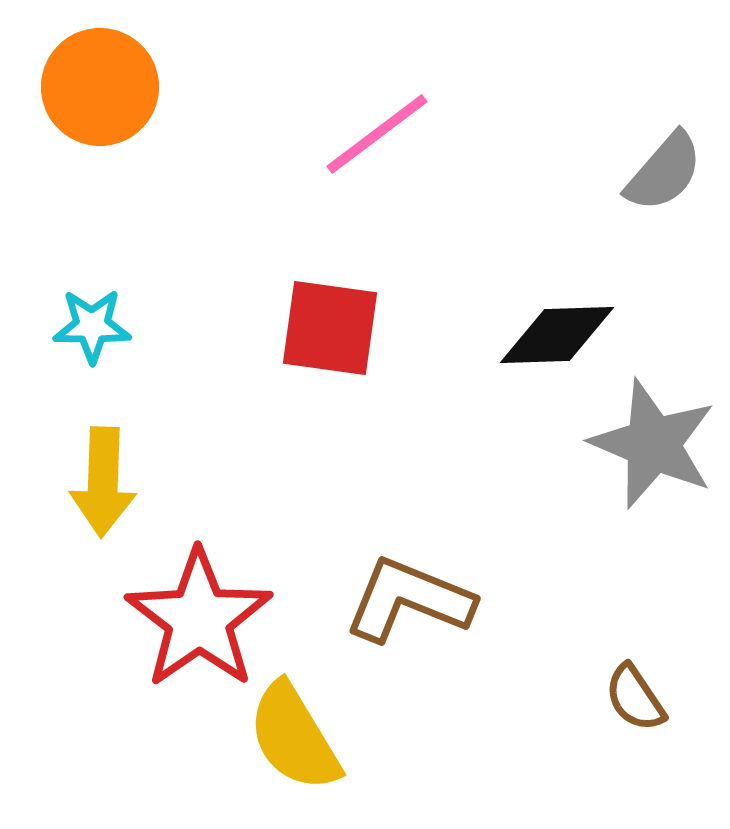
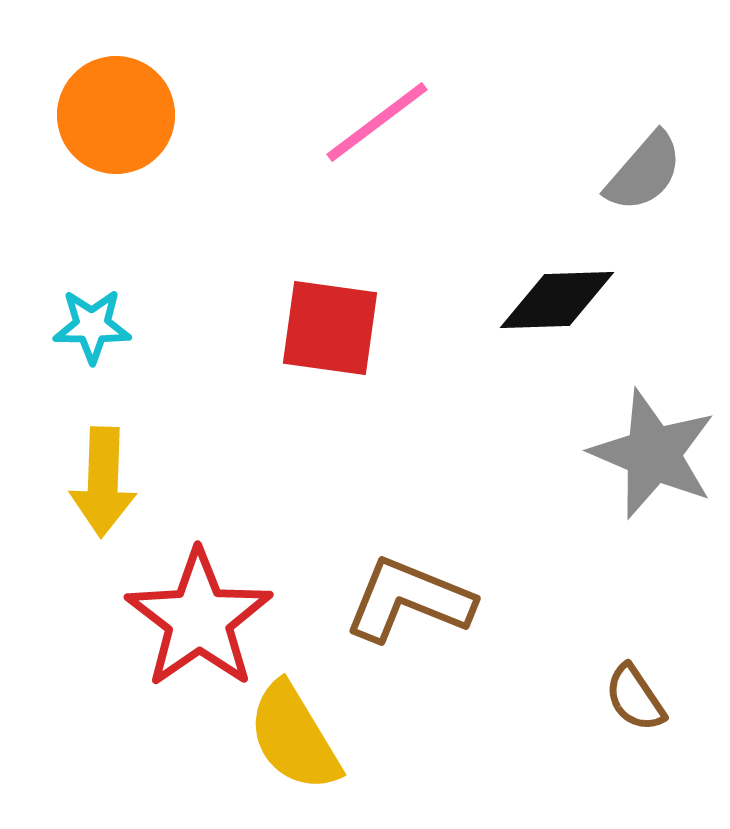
orange circle: moved 16 px right, 28 px down
pink line: moved 12 px up
gray semicircle: moved 20 px left
black diamond: moved 35 px up
gray star: moved 10 px down
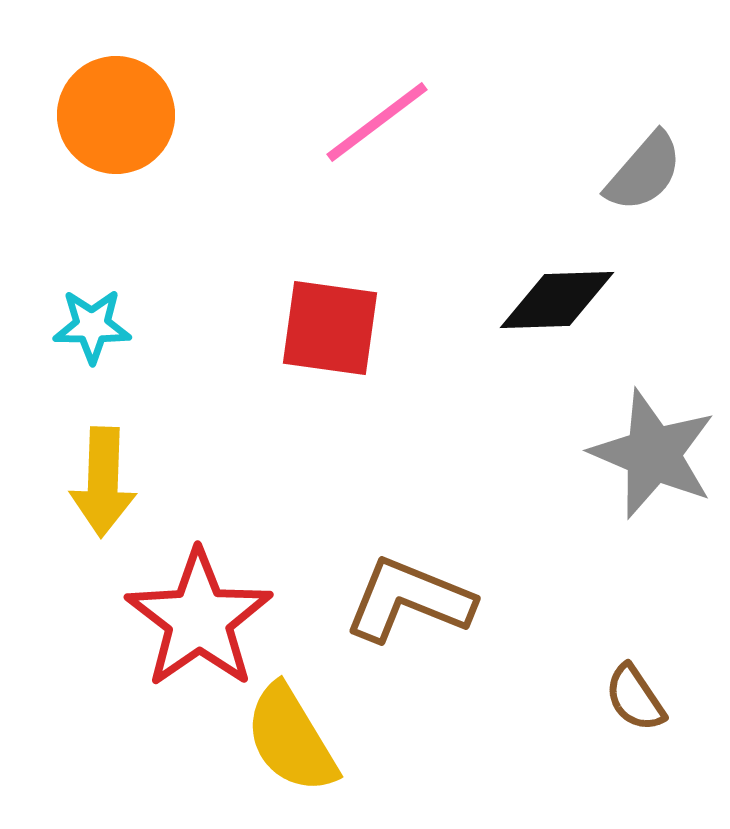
yellow semicircle: moved 3 px left, 2 px down
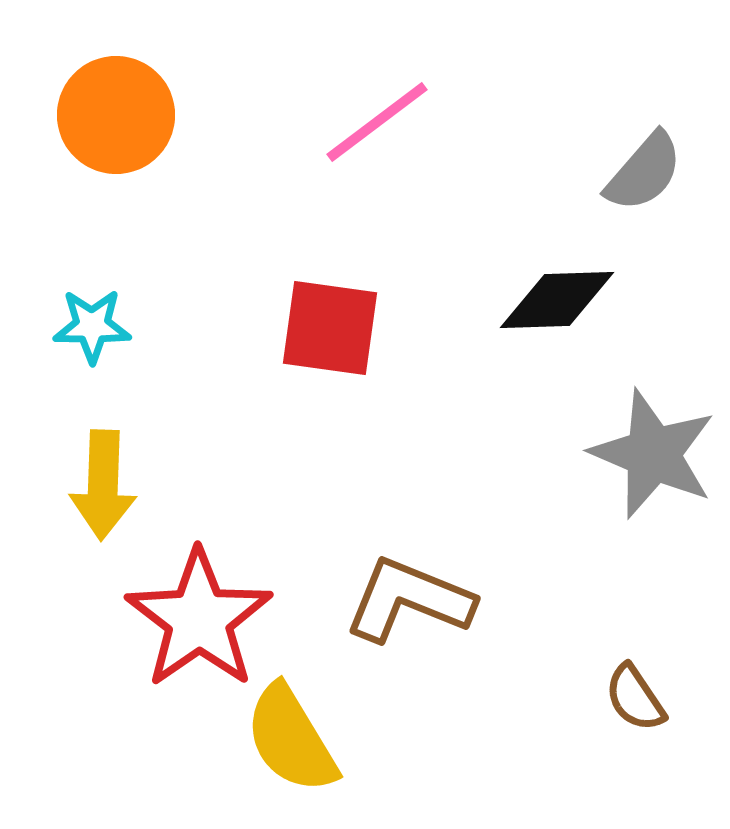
yellow arrow: moved 3 px down
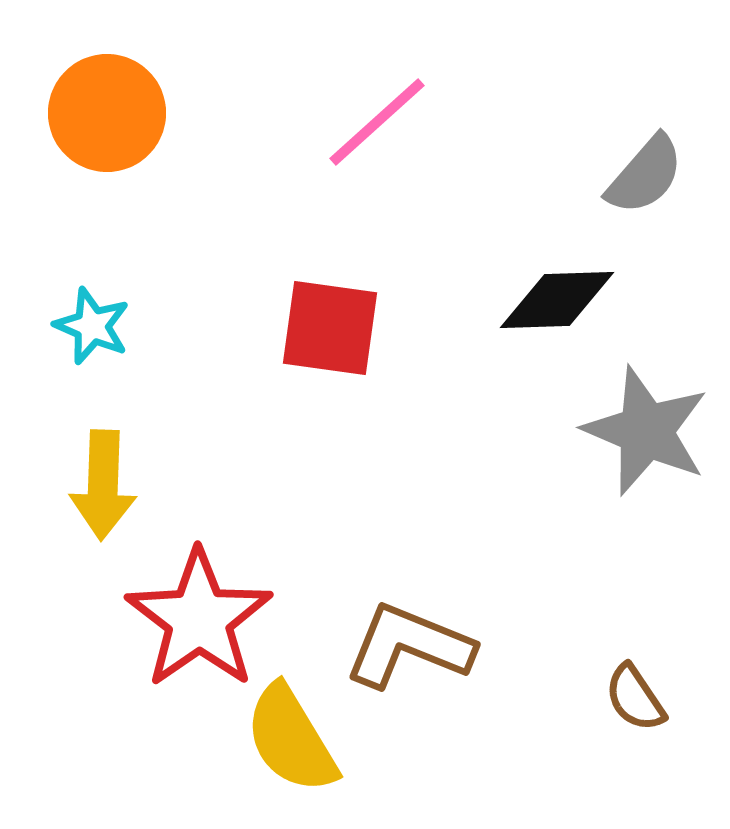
orange circle: moved 9 px left, 2 px up
pink line: rotated 5 degrees counterclockwise
gray semicircle: moved 1 px right, 3 px down
cyan star: rotated 22 degrees clockwise
gray star: moved 7 px left, 23 px up
brown L-shape: moved 46 px down
